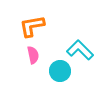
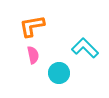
cyan L-shape: moved 5 px right, 2 px up
cyan circle: moved 1 px left, 2 px down
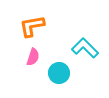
pink semicircle: moved 2 px down; rotated 30 degrees clockwise
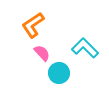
orange L-shape: moved 1 px right, 1 px up; rotated 24 degrees counterclockwise
pink semicircle: moved 9 px right, 4 px up; rotated 60 degrees counterclockwise
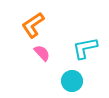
cyan L-shape: rotated 56 degrees counterclockwise
cyan circle: moved 13 px right, 8 px down
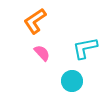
orange L-shape: moved 2 px right, 4 px up
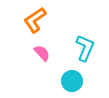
orange L-shape: moved 1 px up
cyan L-shape: rotated 124 degrees clockwise
